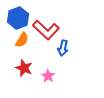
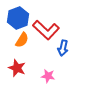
red star: moved 7 px left
pink star: rotated 24 degrees counterclockwise
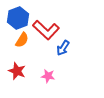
blue arrow: rotated 21 degrees clockwise
red star: moved 3 px down
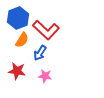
blue arrow: moved 23 px left, 5 px down
red star: rotated 12 degrees counterclockwise
pink star: moved 3 px left
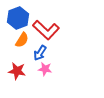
pink star: moved 7 px up
